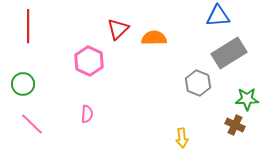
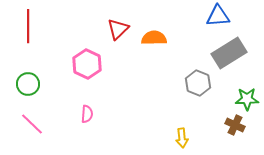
pink hexagon: moved 2 px left, 3 px down
green circle: moved 5 px right
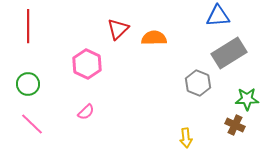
pink semicircle: moved 1 px left, 2 px up; rotated 42 degrees clockwise
yellow arrow: moved 4 px right
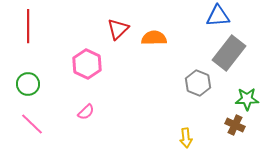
gray rectangle: rotated 20 degrees counterclockwise
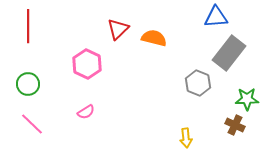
blue triangle: moved 2 px left, 1 px down
orange semicircle: rotated 15 degrees clockwise
pink semicircle: rotated 12 degrees clockwise
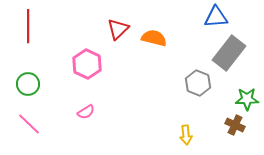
pink line: moved 3 px left
yellow arrow: moved 3 px up
